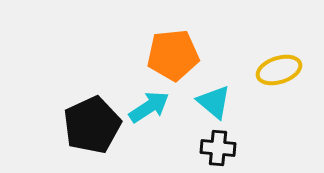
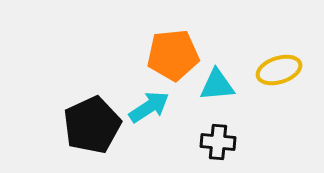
cyan triangle: moved 3 px right, 17 px up; rotated 45 degrees counterclockwise
black cross: moved 6 px up
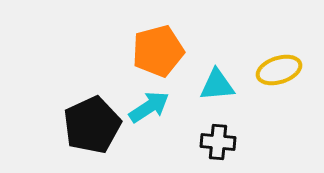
orange pentagon: moved 15 px left, 4 px up; rotated 9 degrees counterclockwise
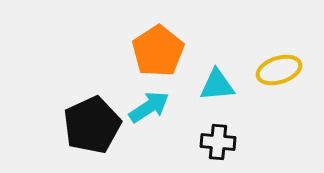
orange pentagon: rotated 18 degrees counterclockwise
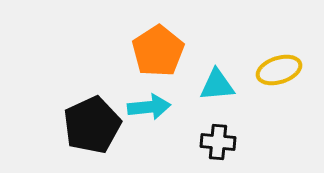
cyan arrow: rotated 27 degrees clockwise
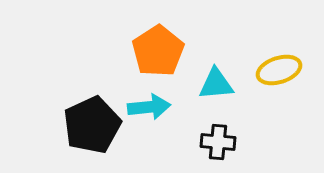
cyan triangle: moved 1 px left, 1 px up
